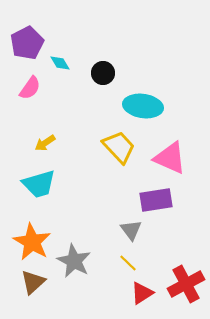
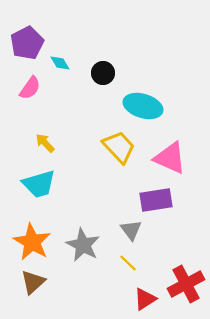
cyan ellipse: rotated 9 degrees clockwise
yellow arrow: rotated 80 degrees clockwise
gray star: moved 9 px right, 16 px up
red triangle: moved 3 px right, 6 px down
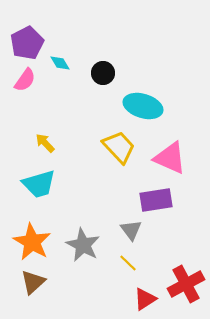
pink semicircle: moved 5 px left, 8 px up
